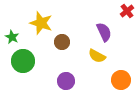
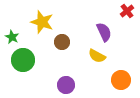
yellow star: moved 1 px right, 1 px up
green circle: moved 1 px up
purple circle: moved 4 px down
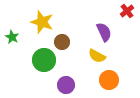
green circle: moved 21 px right
orange circle: moved 12 px left
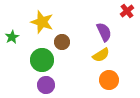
green star: rotated 16 degrees clockwise
yellow semicircle: moved 4 px right, 1 px up; rotated 60 degrees counterclockwise
green circle: moved 2 px left
purple circle: moved 20 px left
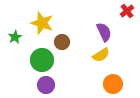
yellow star: moved 1 px down
green star: moved 3 px right
orange circle: moved 4 px right, 4 px down
